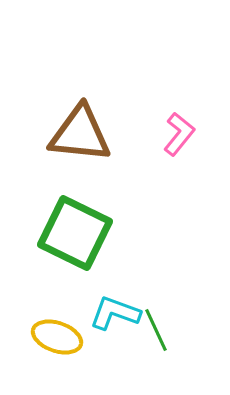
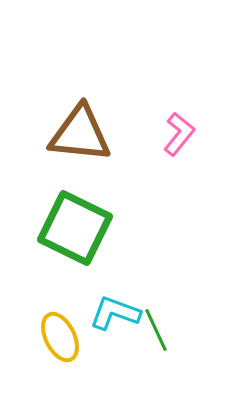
green square: moved 5 px up
yellow ellipse: moved 3 px right; rotated 45 degrees clockwise
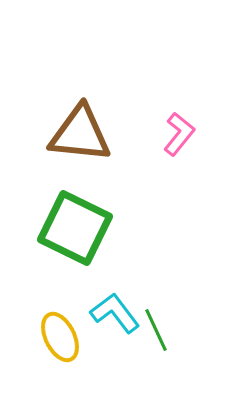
cyan L-shape: rotated 33 degrees clockwise
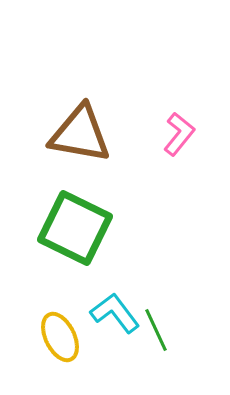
brown triangle: rotated 4 degrees clockwise
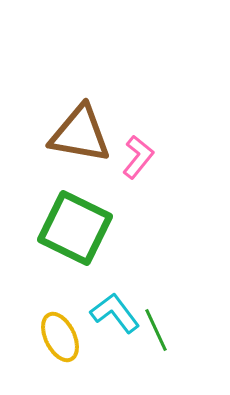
pink L-shape: moved 41 px left, 23 px down
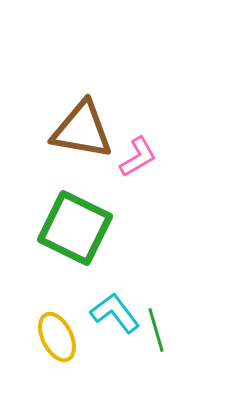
brown triangle: moved 2 px right, 4 px up
pink L-shape: rotated 21 degrees clockwise
green line: rotated 9 degrees clockwise
yellow ellipse: moved 3 px left
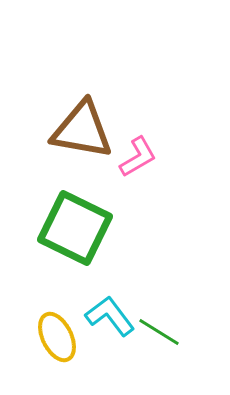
cyan L-shape: moved 5 px left, 3 px down
green line: moved 3 px right, 2 px down; rotated 42 degrees counterclockwise
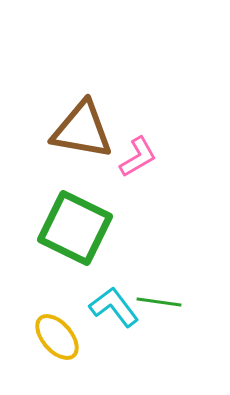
cyan L-shape: moved 4 px right, 9 px up
green line: moved 30 px up; rotated 24 degrees counterclockwise
yellow ellipse: rotated 15 degrees counterclockwise
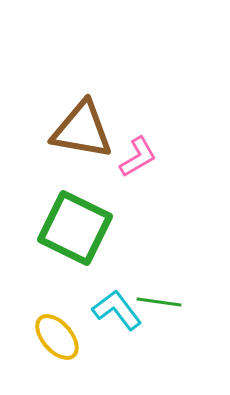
cyan L-shape: moved 3 px right, 3 px down
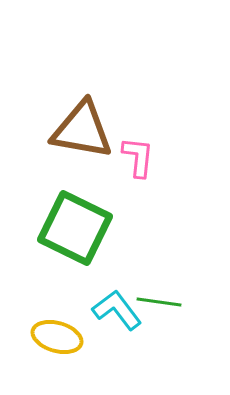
pink L-shape: rotated 54 degrees counterclockwise
yellow ellipse: rotated 33 degrees counterclockwise
